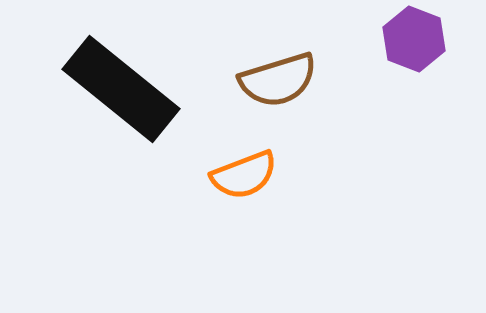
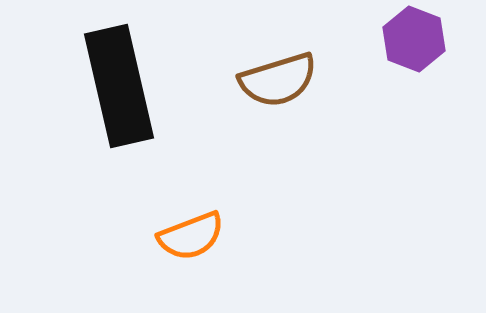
black rectangle: moved 2 px left, 3 px up; rotated 38 degrees clockwise
orange semicircle: moved 53 px left, 61 px down
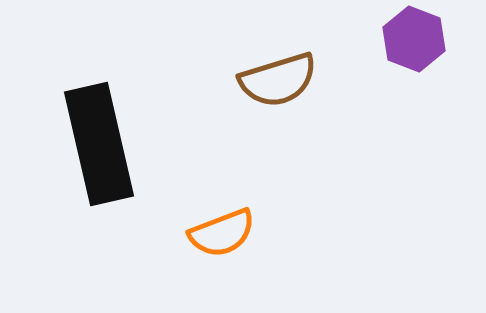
black rectangle: moved 20 px left, 58 px down
orange semicircle: moved 31 px right, 3 px up
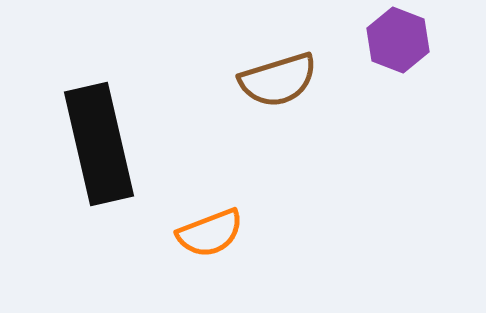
purple hexagon: moved 16 px left, 1 px down
orange semicircle: moved 12 px left
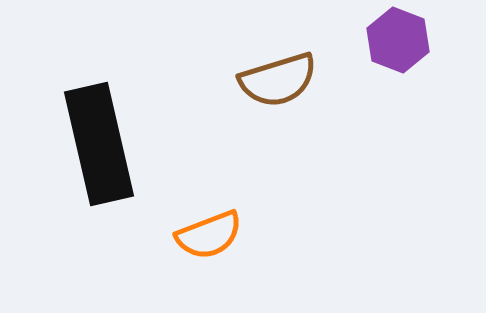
orange semicircle: moved 1 px left, 2 px down
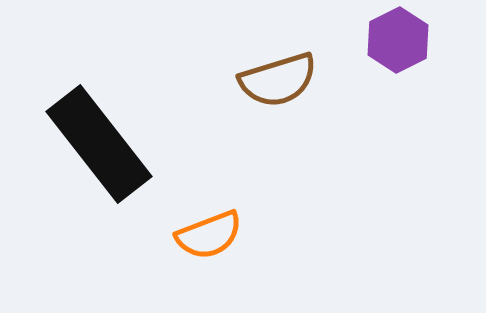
purple hexagon: rotated 12 degrees clockwise
black rectangle: rotated 25 degrees counterclockwise
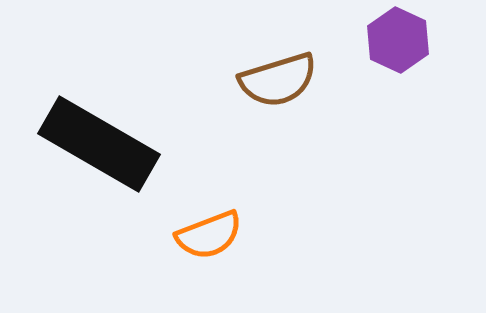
purple hexagon: rotated 8 degrees counterclockwise
black rectangle: rotated 22 degrees counterclockwise
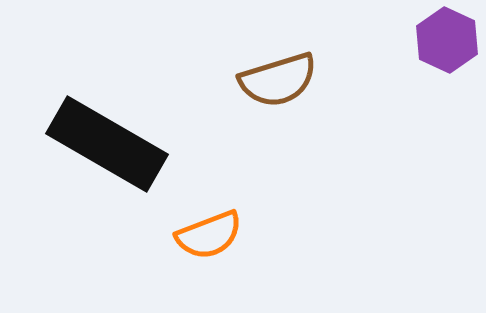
purple hexagon: moved 49 px right
black rectangle: moved 8 px right
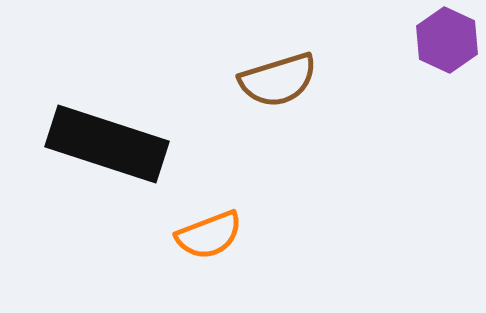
black rectangle: rotated 12 degrees counterclockwise
